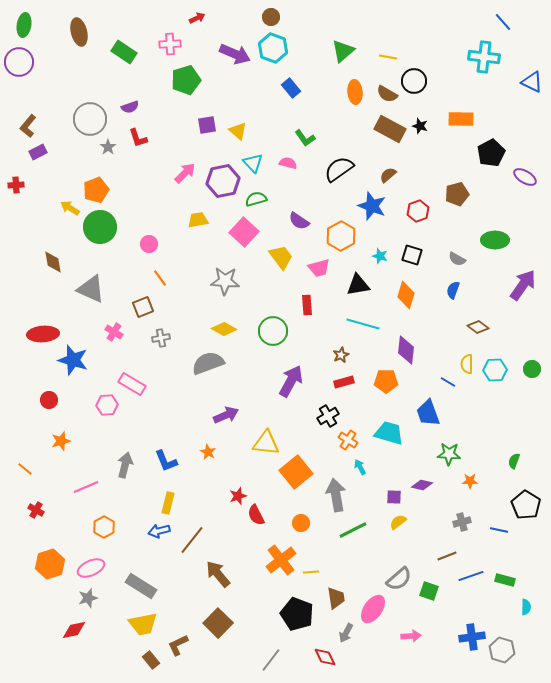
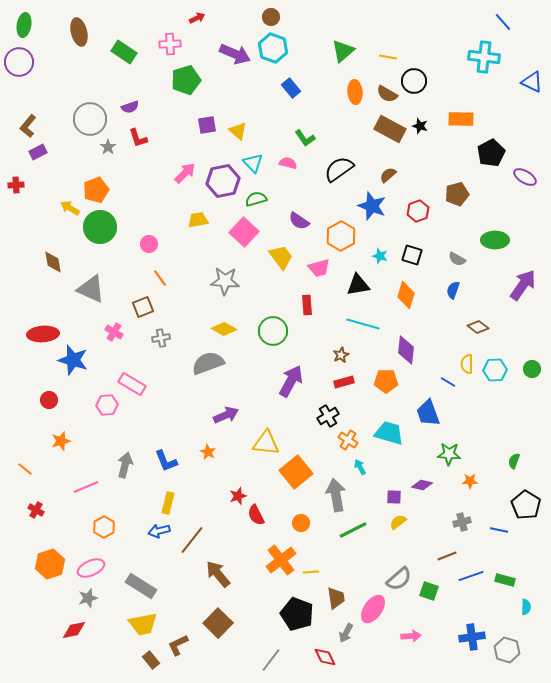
gray hexagon at (502, 650): moved 5 px right
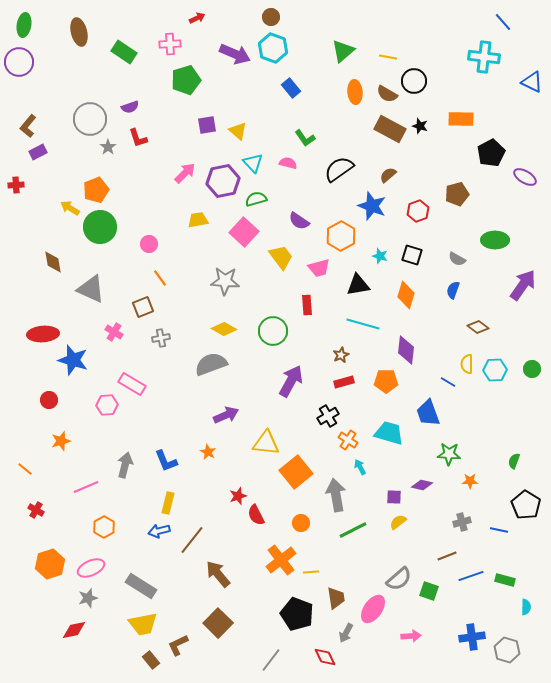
gray semicircle at (208, 363): moved 3 px right, 1 px down
